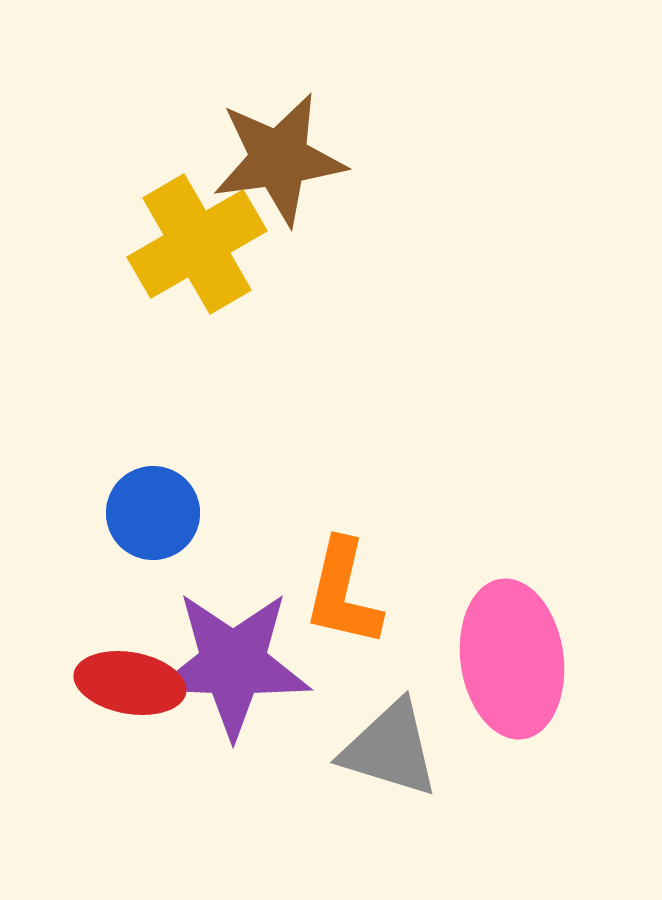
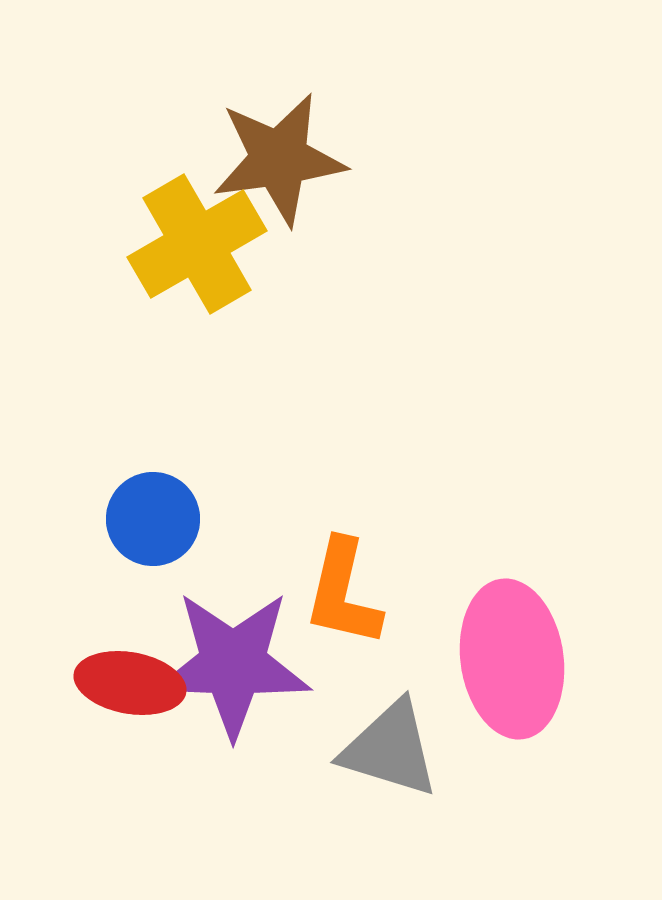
blue circle: moved 6 px down
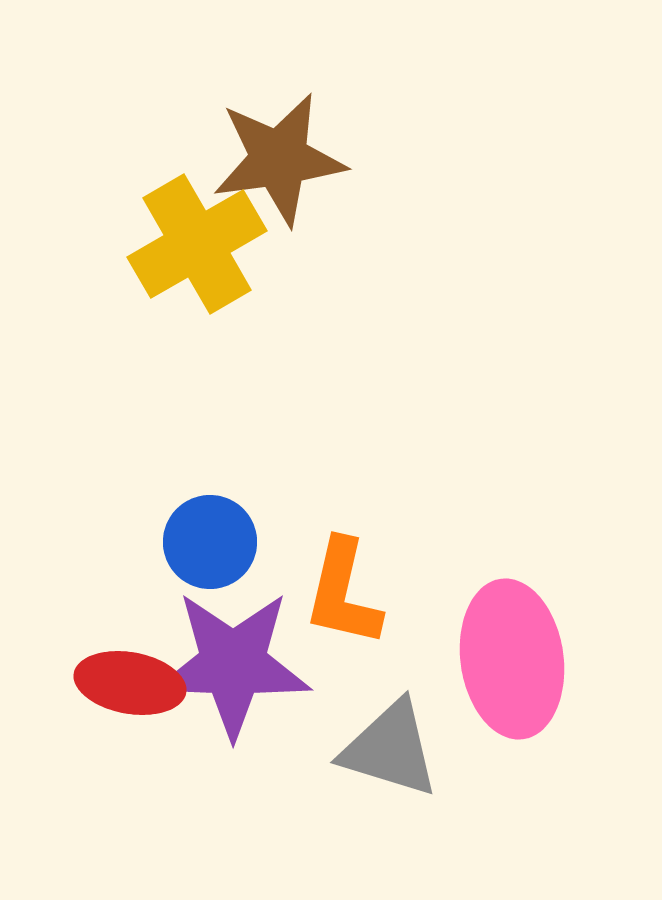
blue circle: moved 57 px right, 23 px down
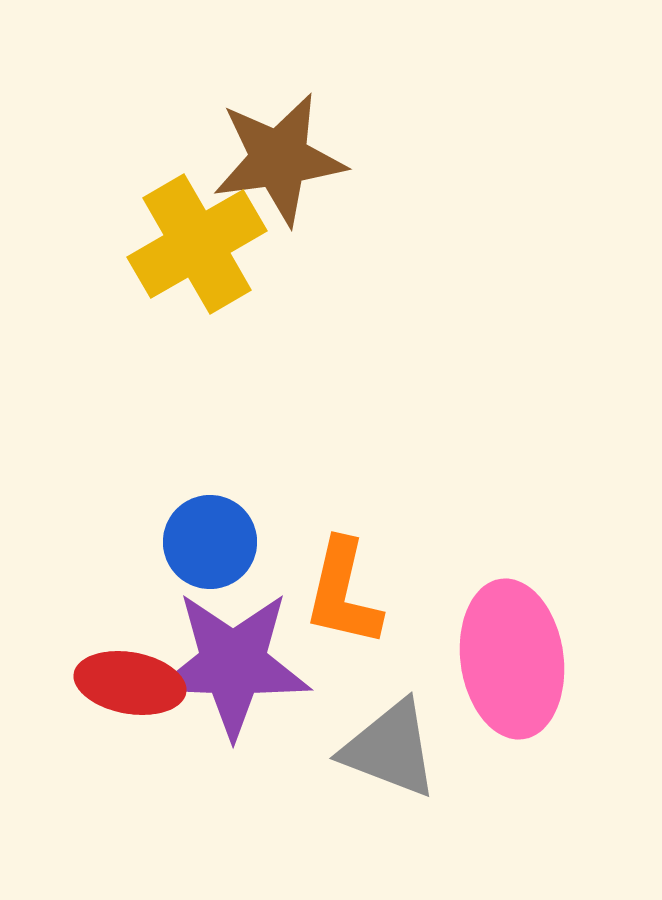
gray triangle: rotated 4 degrees clockwise
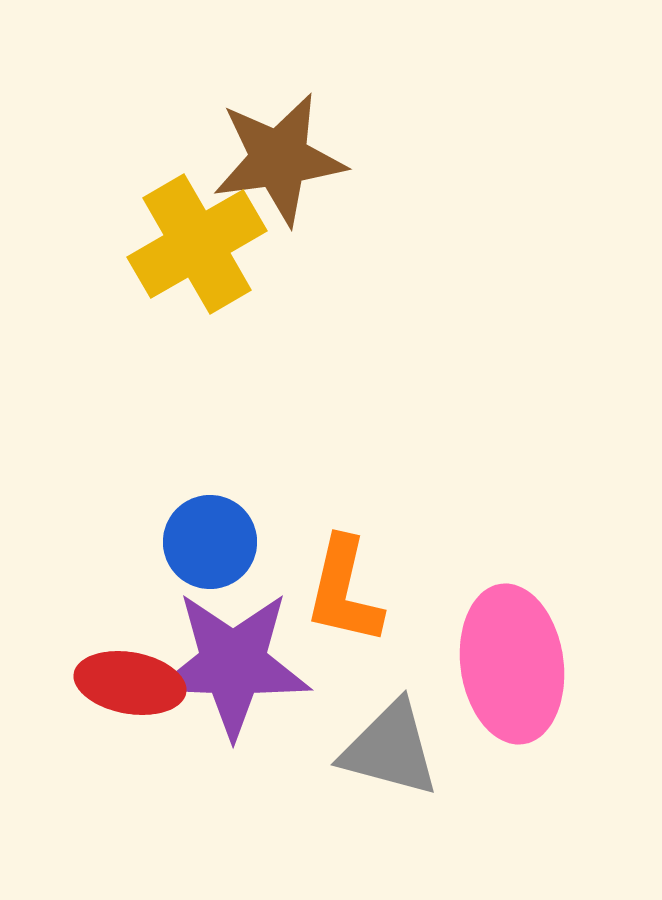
orange L-shape: moved 1 px right, 2 px up
pink ellipse: moved 5 px down
gray triangle: rotated 6 degrees counterclockwise
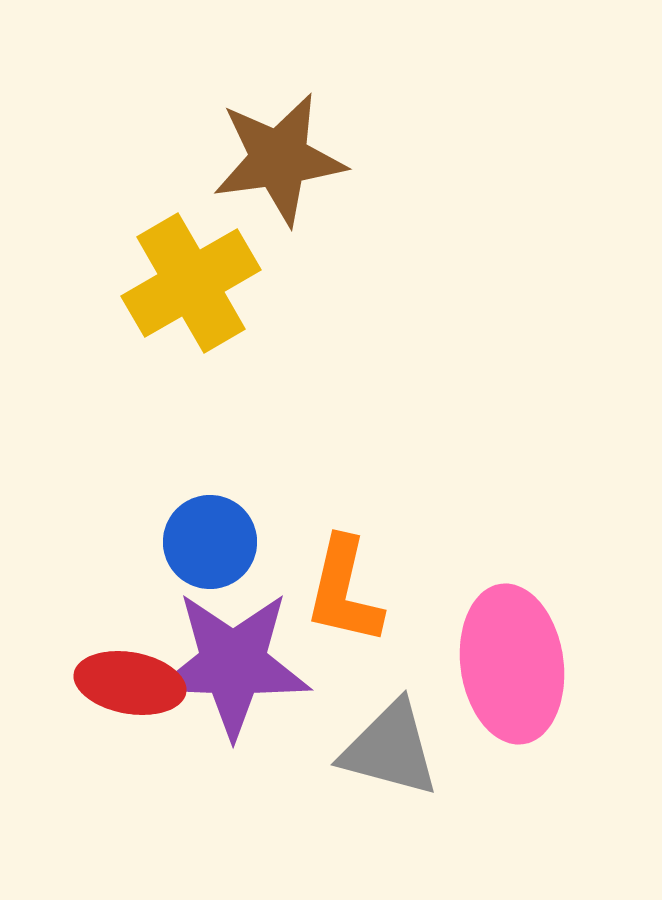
yellow cross: moved 6 px left, 39 px down
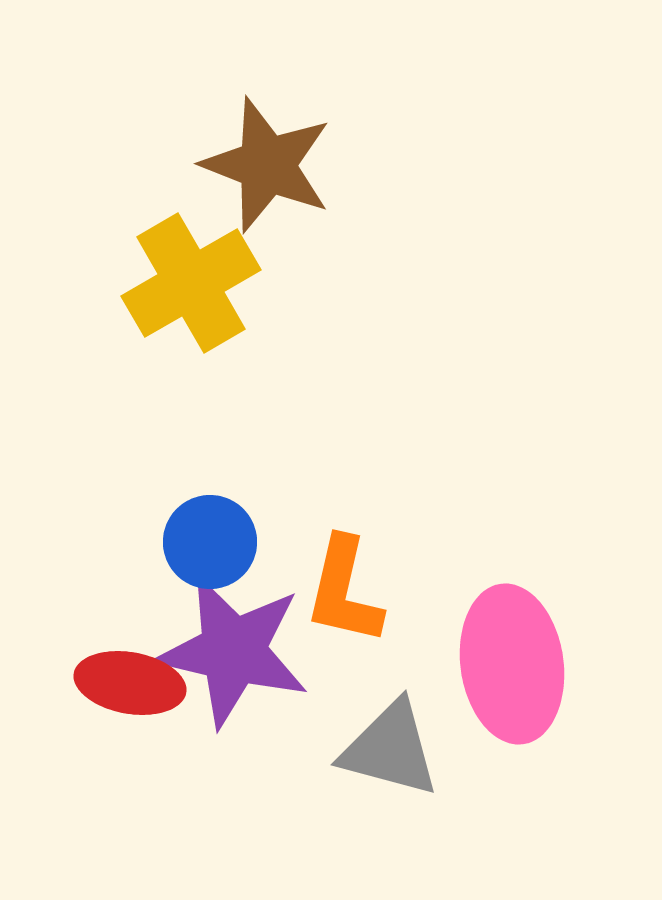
brown star: moved 12 px left, 6 px down; rotated 29 degrees clockwise
purple star: moved 13 px up; rotated 11 degrees clockwise
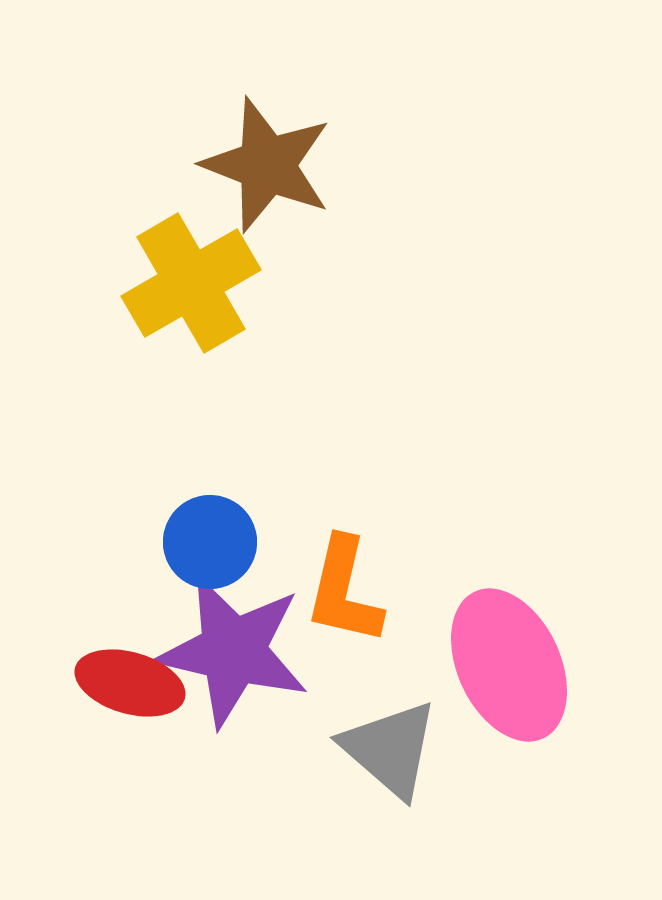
pink ellipse: moved 3 px left, 1 px down; rotated 17 degrees counterclockwise
red ellipse: rotated 6 degrees clockwise
gray triangle: rotated 26 degrees clockwise
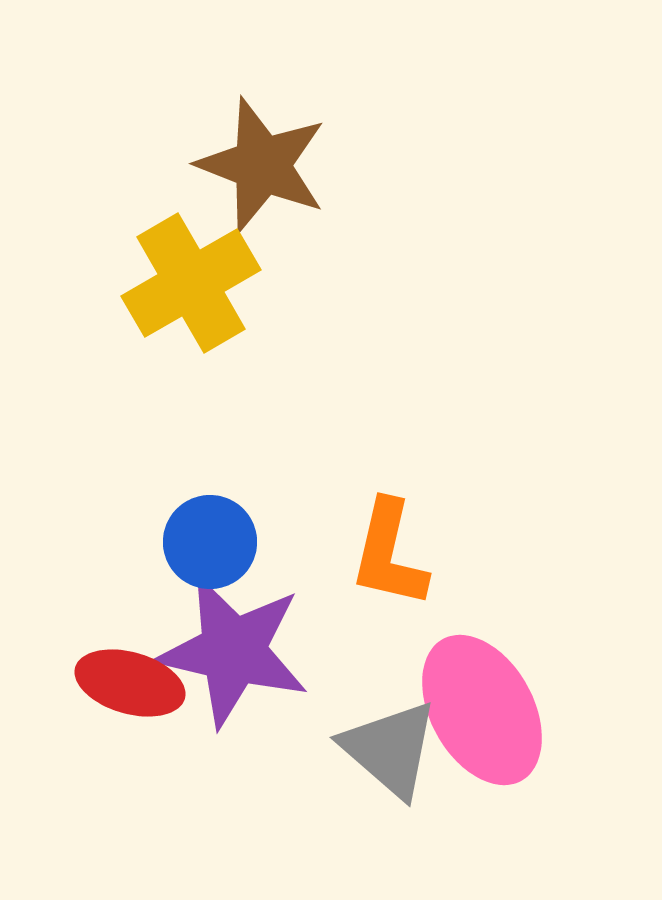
brown star: moved 5 px left
orange L-shape: moved 45 px right, 37 px up
pink ellipse: moved 27 px left, 45 px down; rotated 4 degrees counterclockwise
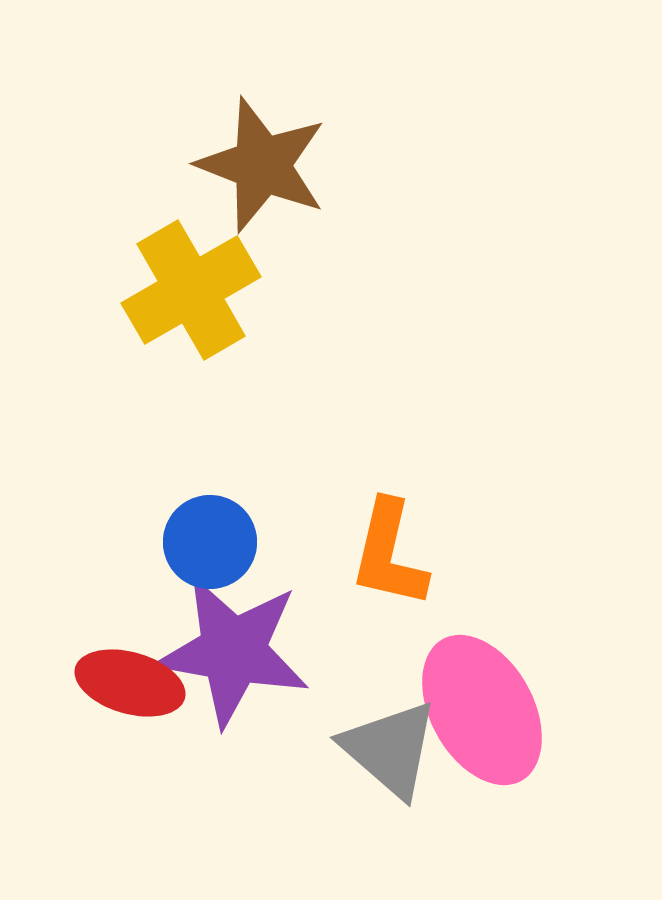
yellow cross: moved 7 px down
purple star: rotated 3 degrees counterclockwise
